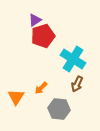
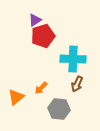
cyan cross: rotated 30 degrees counterclockwise
orange triangle: rotated 18 degrees clockwise
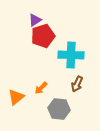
cyan cross: moved 2 px left, 4 px up
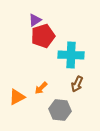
orange triangle: moved 1 px right; rotated 12 degrees clockwise
gray hexagon: moved 1 px right, 1 px down
